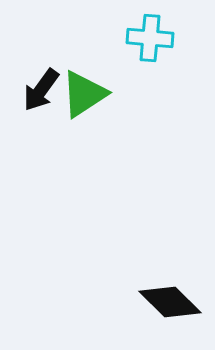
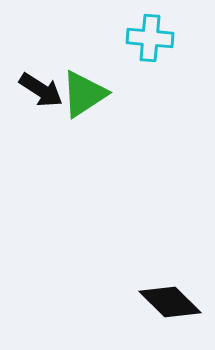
black arrow: rotated 93 degrees counterclockwise
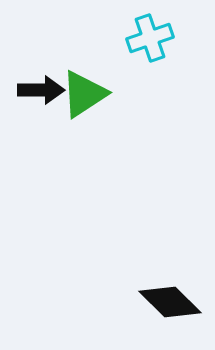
cyan cross: rotated 24 degrees counterclockwise
black arrow: rotated 33 degrees counterclockwise
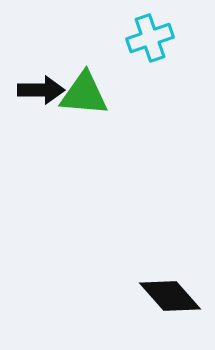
green triangle: rotated 38 degrees clockwise
black diamond: moved 6 px up; rotated 4 degrees clockwise
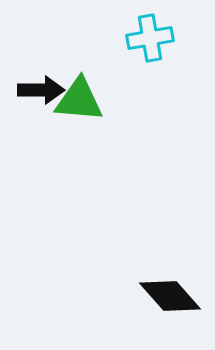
cyan cross: rotated 9 degrees clockwise
green triangle: moved 5 px left, 6 px down
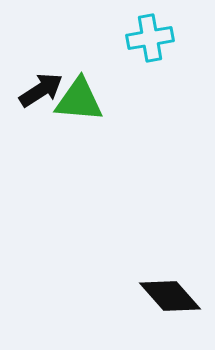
black arrow: rotated 33 degrees counterclockwise
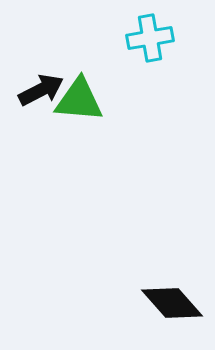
black arrow: rotated 6 degrees clockwise
black diamond: moved 2 px right, 7 px down
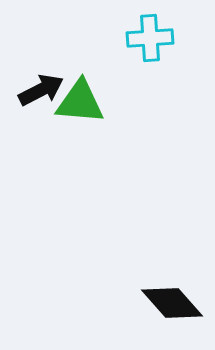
cyan cross: rotated 6 degrees clockwise
green triangle: moved 1 px right, 2 px down
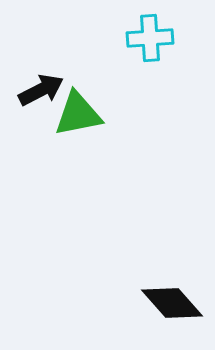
green triangle: moved 2 px left, 12 px down; rotated 16 degrees counterclockwise
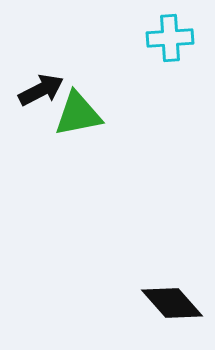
cyan cross: moved 20 px right
